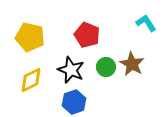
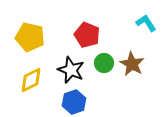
green circle: moved 2 px left, 4 px up
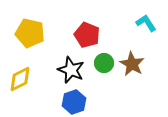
yellow pentagon: moved 4 px up
yellow diamond: moved 11 px left, 1 px up
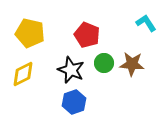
brown star: rotated 25 degrees counterclockwise
yellow diamond: moved 3 px right, 5 px up
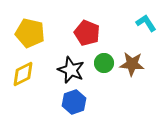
red pentagon: moved 2 px up
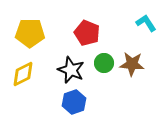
yellow pentagon: rotated 12 degrees counterclockwise
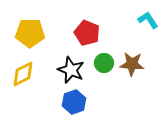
cyan L-shape: moved 2 px right, 3 px up
